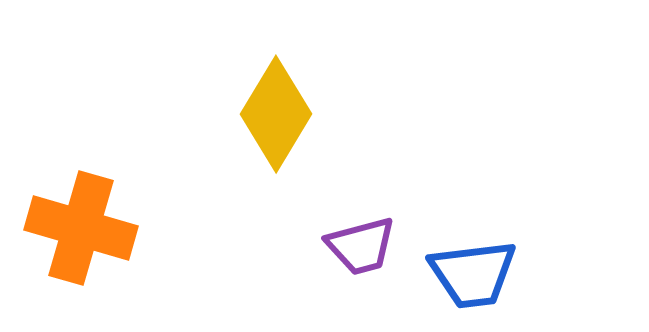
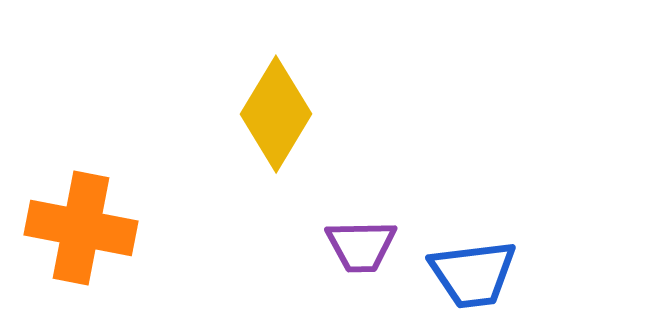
orange cross: rotated 5 degrees counterclockwise
purple trapezoid: rotated 14 degrees clockwise
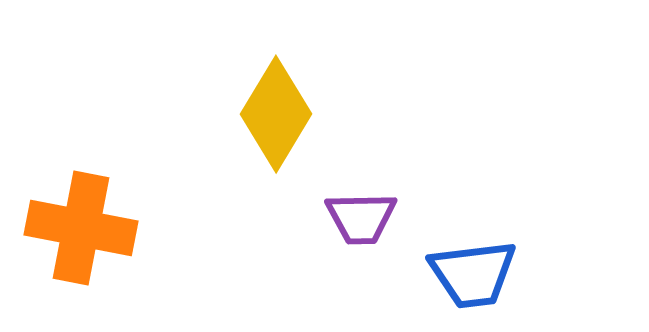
purple trapezoid: moved 28 px up
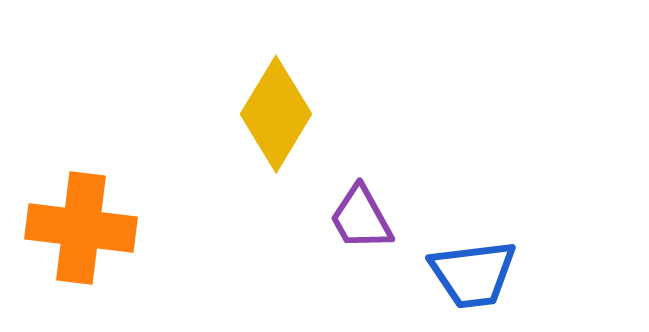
purple trapezoid: rotated 62 degrees clockwise
orange cross: rotated 4 degrees counterclockwise
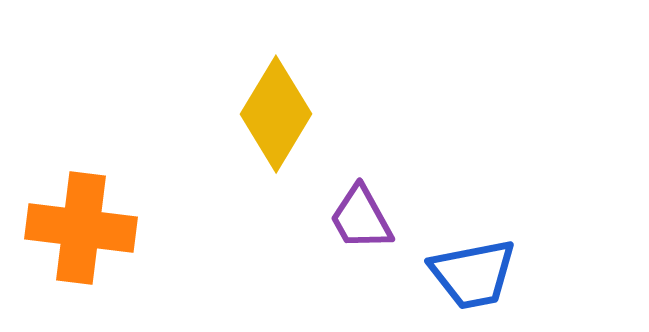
blue trapezoid: rotated 4 degrees counterclockwise
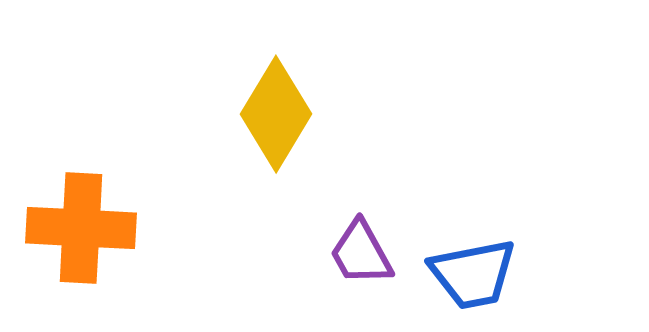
purple trapezoid: moved 35 px down
orange cross: rotated 4 degrees counterclockwise
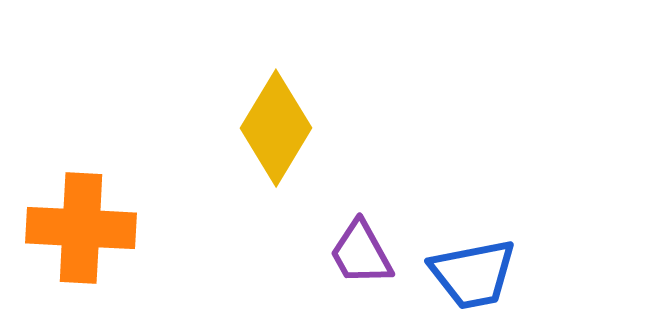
yellow diamond: moved 14 px down
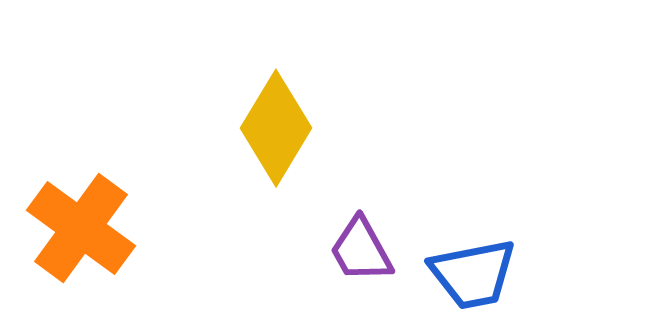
orange cross: rotated 33 degrees clockwise
purple trapezoid: moved 3 px up
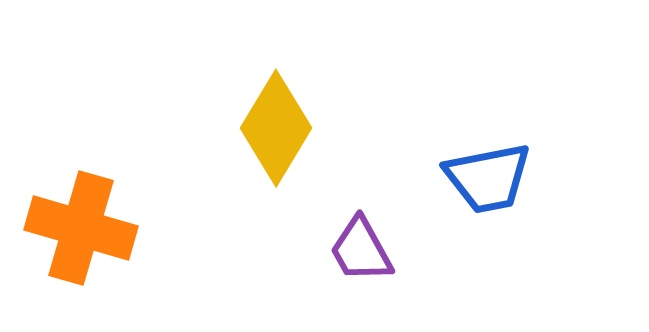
orange cross: rotated 20 degrees counterclockwise
blue trapezoid: moved 15 px right, 96 px up
